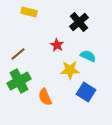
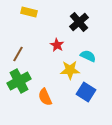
brown line: rotated 21 degrees counterclockwise
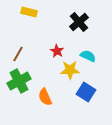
red star: moved 6 px down
